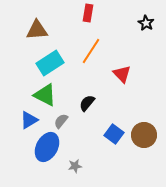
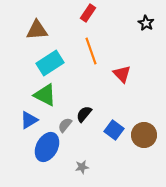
red rectangle: rotated 24 degrees clockwise
orange line: rotated 52 degrees counterclockwise
black semicircle: moved 3 px left, 11 px down
gray semicircle: moved 4 px right, 4 px down
blue square: moved 4 px up
gray star: moved 7 px right, 1 px down
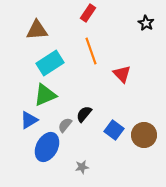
green triangle: rotated 50 degrees counterclockwise
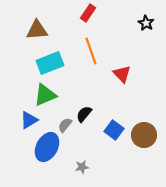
cyan rectangle: rotated 12 degrees clockwise
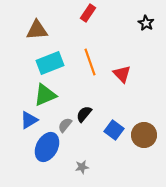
orange line: moved 1 px left, 11 px down
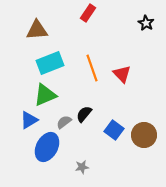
orange line: moved 2 px right, 6 px down
gray semicircle: moved 1 px left, 3 px up; rotated 14 degrees clockwise
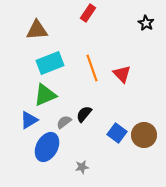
blue square: moved 3 px right, 3 px down
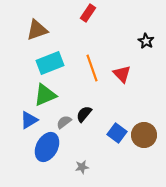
black star: moved 18 px down
brown triangle: rotated 15 degrees counterclockwise
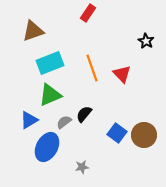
brown triangle: moved 4 px left, 1 px down
green triangle: moved 5 px right
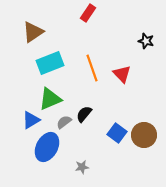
brown triangle: moved 1 px down; rotated 15 degrees counterclockwise
black star: rotated 14 degrees counterclockwise
green triangle: moved 4 px down
blue triangle: moved 2 px right
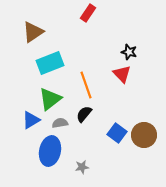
black star: moved 17 px left, 11 px down
orange line: moved 6 px left, 17 px down
green triangle: rotated 15 degrees counterclockwise
gray semicircle: moved 4 px left, 1 px down; rotated 28 degrees clockwise
blue ellipse: moved 3 px right, 4 px down; rotated 16 degrees counterclockwise
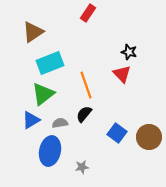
green triangle: moved 7 px left, 5 px up
brown circle: moved 5 px right, 2 px down
